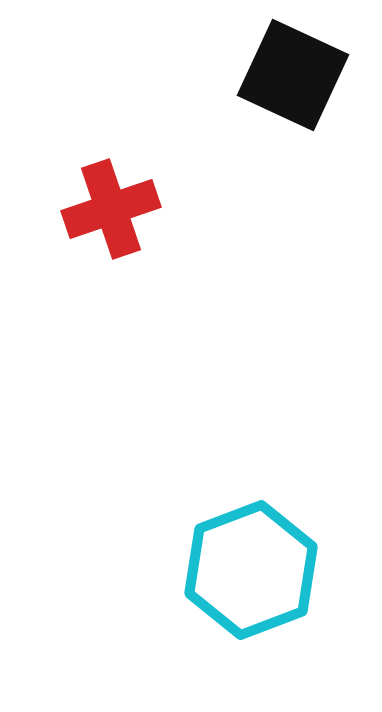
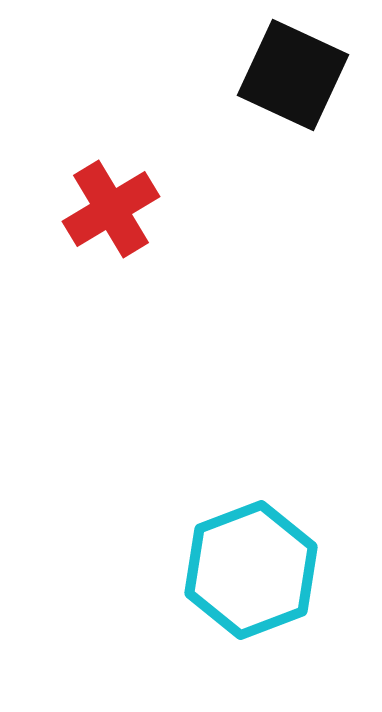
red cross: rotated 12 degrees counterclockwise
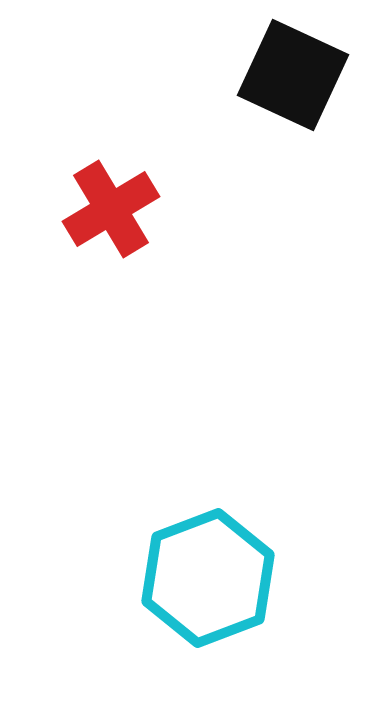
cyan hexagon: moved 43 px left, 8 px down
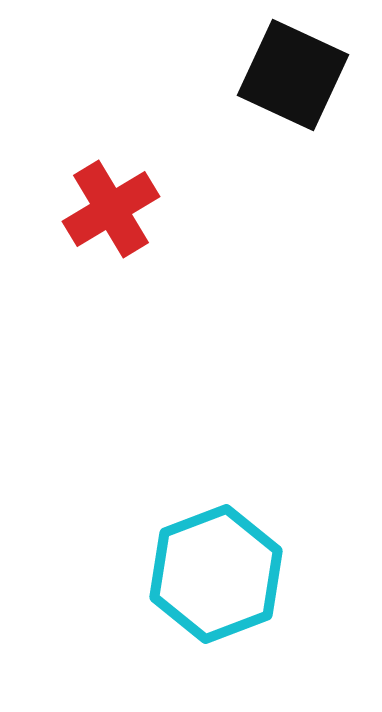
cyan hexagon: moved 8 px right, 4 px up
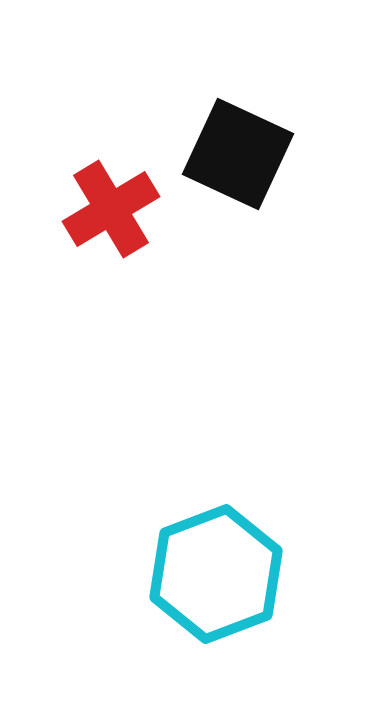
black square: moved 55 px left, 79 px down
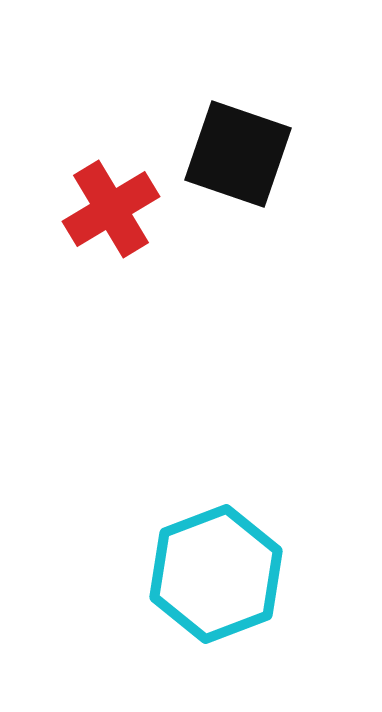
black square: rotated 6 degrees counterclockwise
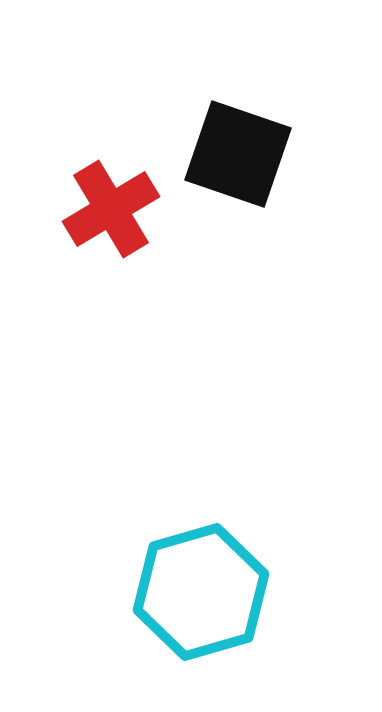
cyan hexagon: moved 15 px left, 18 px down; rotated 5 degrees clockwise
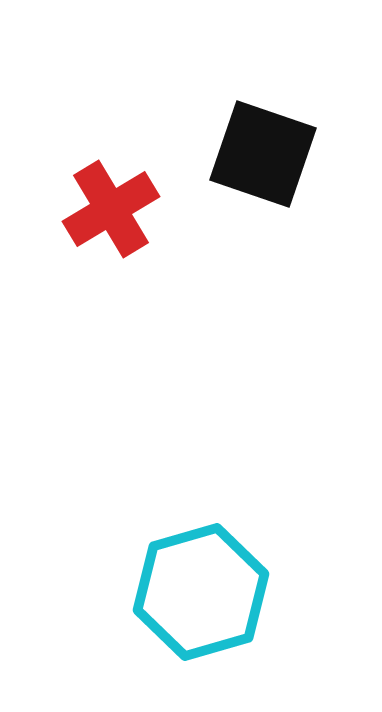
black square: moved 25 px right
